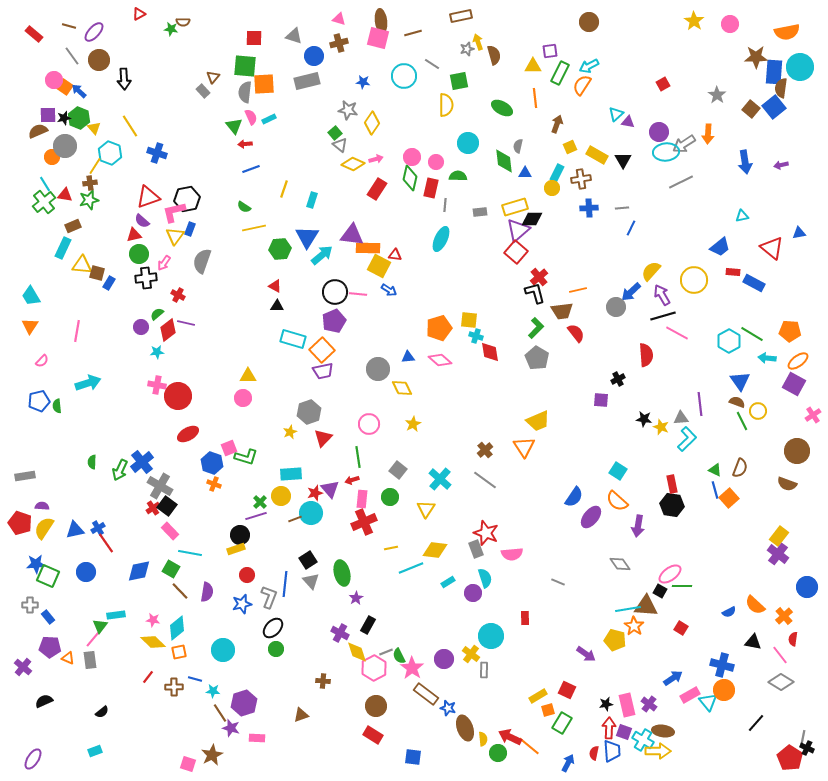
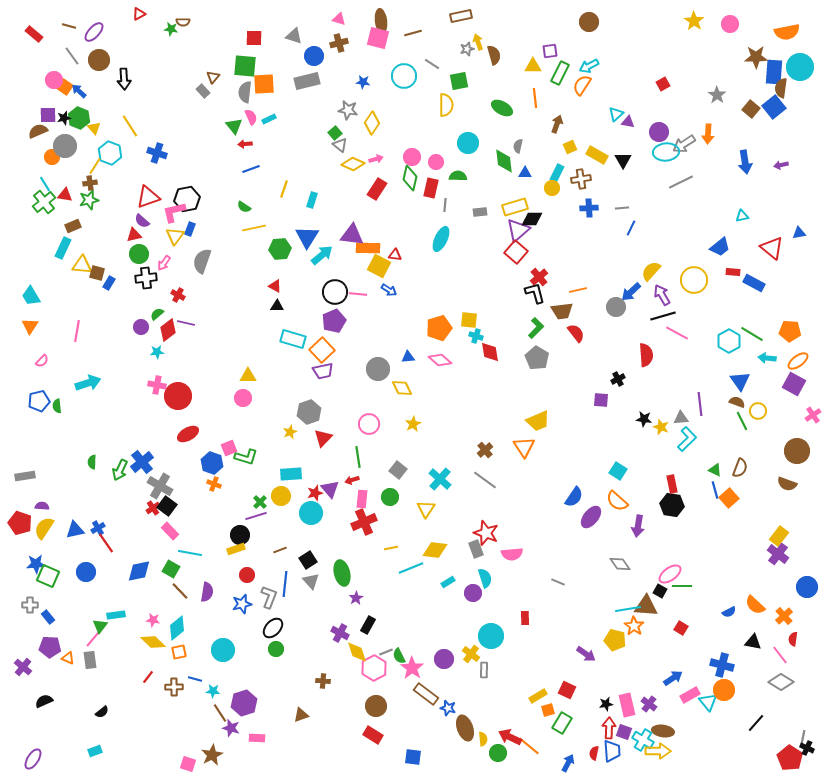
brown line at (295, 519): moved 15 px left, 31 px down
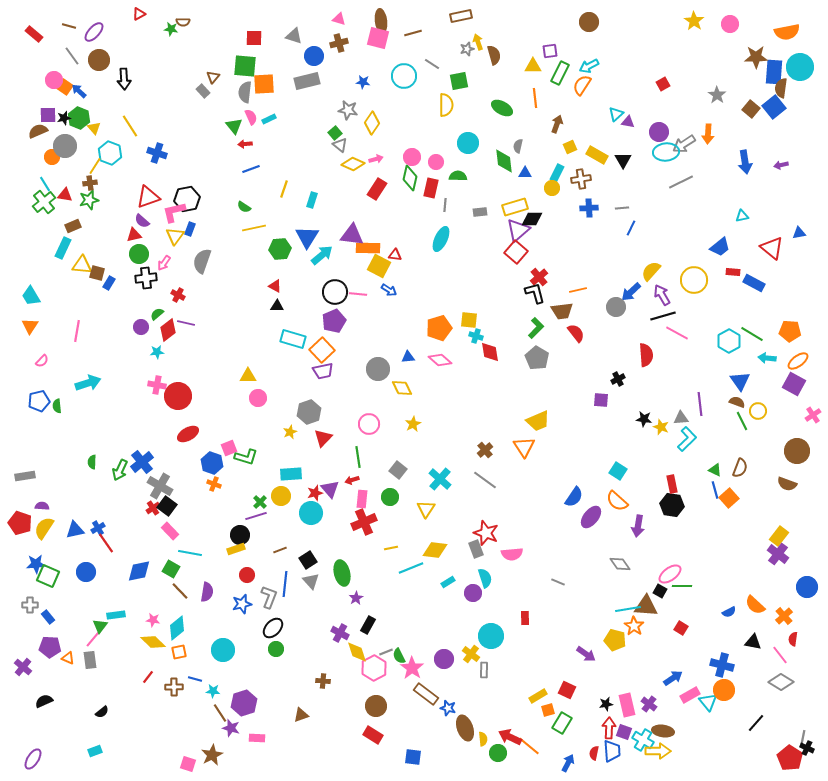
pink circle at (243, 398): moved 15 px right
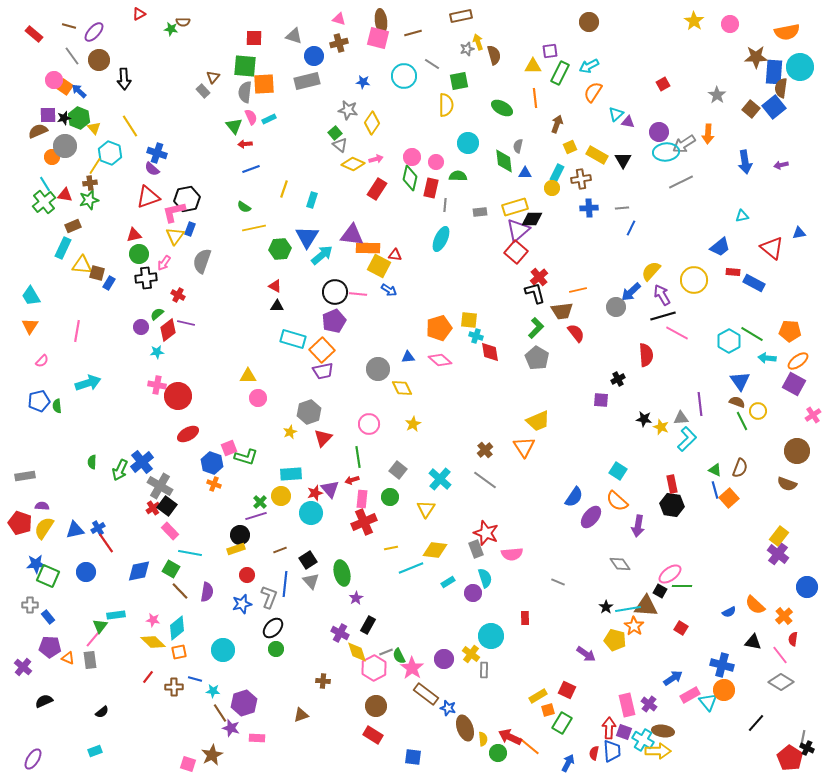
orange semicircle at (582, 85): moved 11 px right, 7 px down
purple semicircle at (142, 221): moved 10 px right, 52 px up
black star at (606, 704): moved 97 px up; rotated 24 degrees counterclockwise
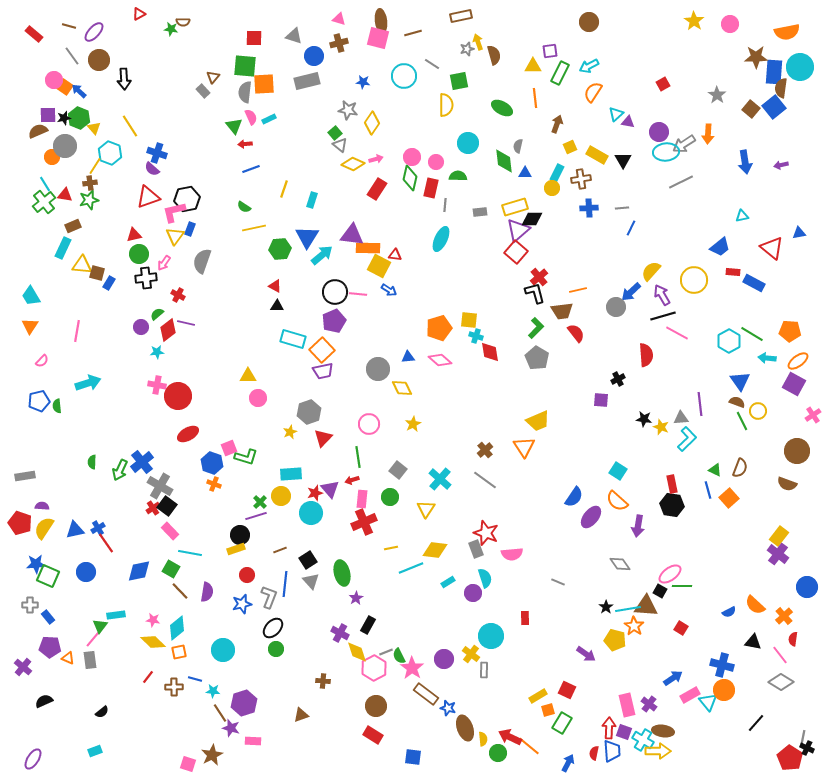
blue line at (715, 490): moved 7 px left
pink rectangle at (257, 738): moved 4 px left, 3 px down
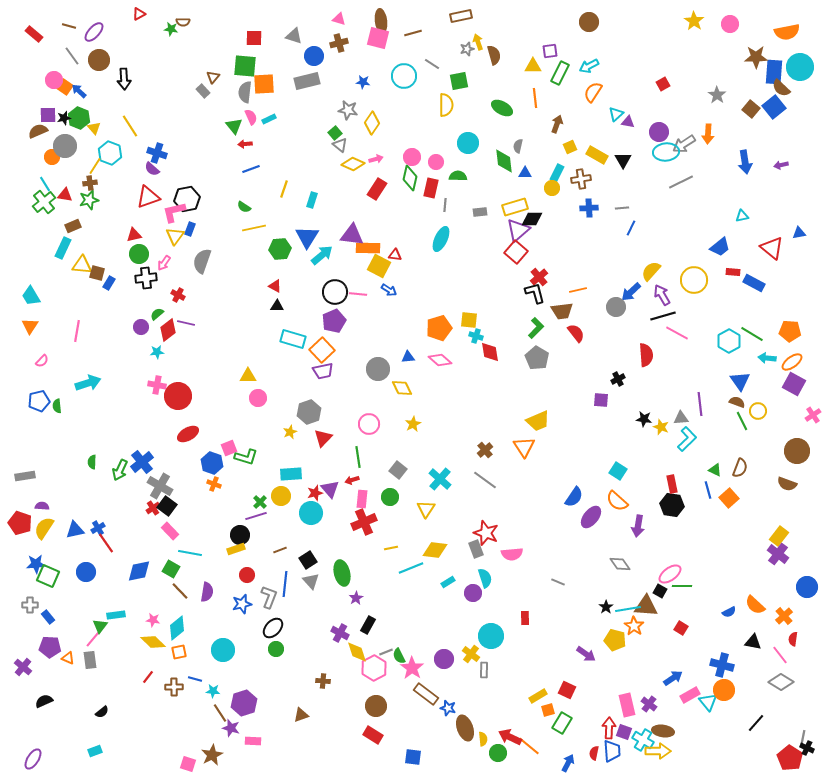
brown semicircle at (781, 88): rotated 54 degrees counterclockwise
orange ellipse at (798, 361): moved 6 px left, 1 px down
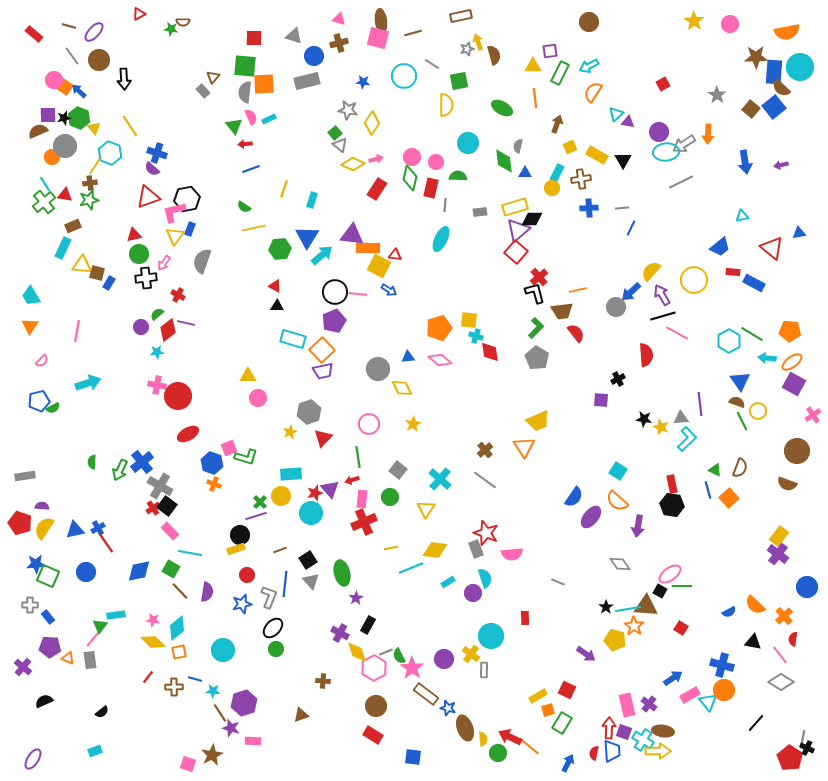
green semicircle at (57, 406): moved 4 px left, 2 px down; rotated 112 degrees counterclockwise
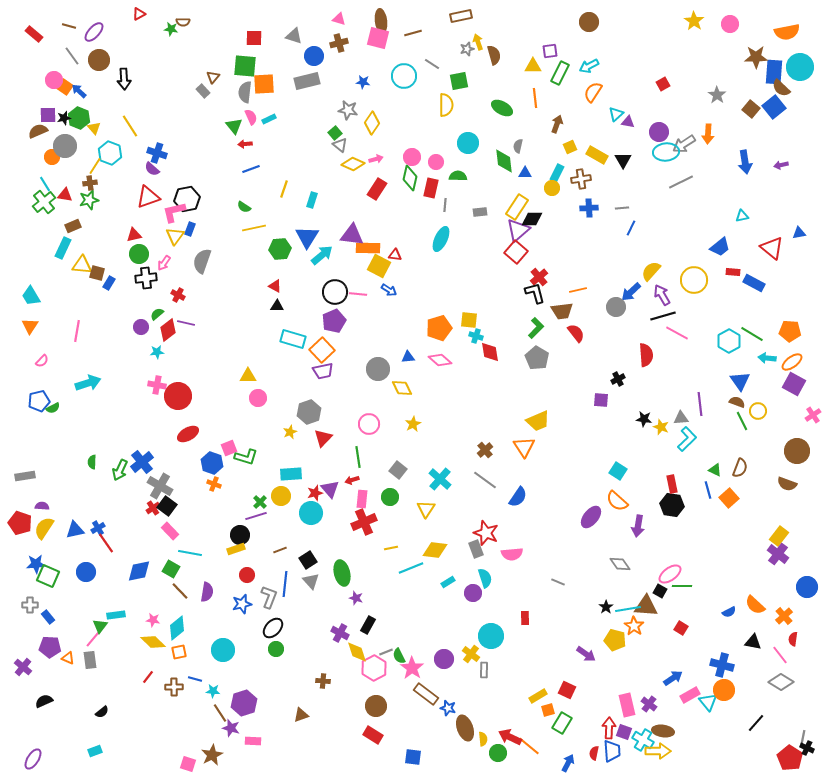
yellow rectangle at (515, 207): moved 2 px right; rotated 40 degrees counterclockwise
blue semicircle at (574, 497): moved 56 px left
purple star at (356, 598): rotated 24 degrees counterclockwise
